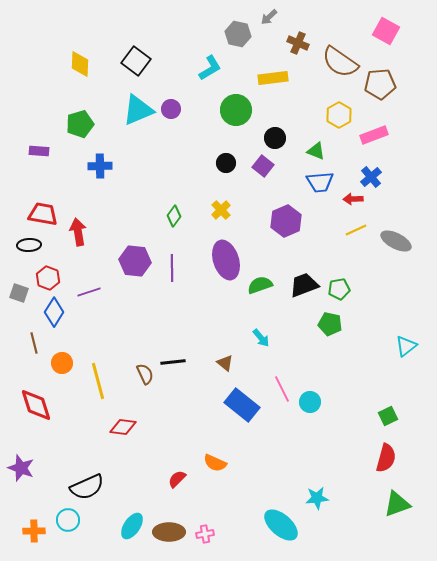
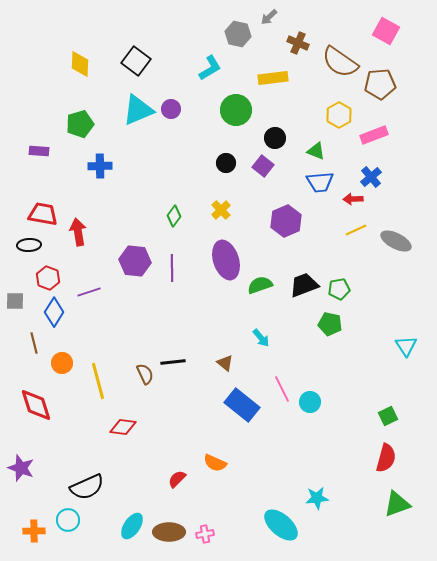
gray square at (19, 293): moved 4 px left, 8 px down; rotated 18 degrees counterclockwise
cyan triangle at (406, 346): rotated 25 degrees counterclockwise
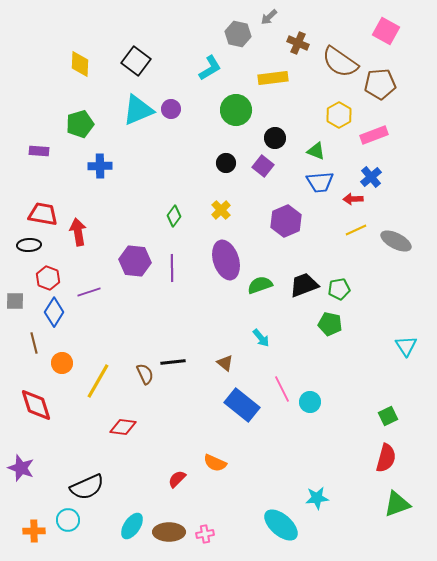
yellow line at (98, 381): rotated 45 degrees clockwise
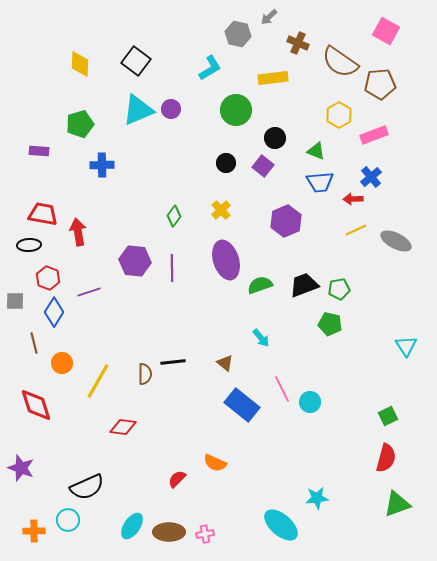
blue cross at (100, 166): moved 2 px right, 1 px up
brown semicircle at (145, 374): rotated 25 degrees clockwise
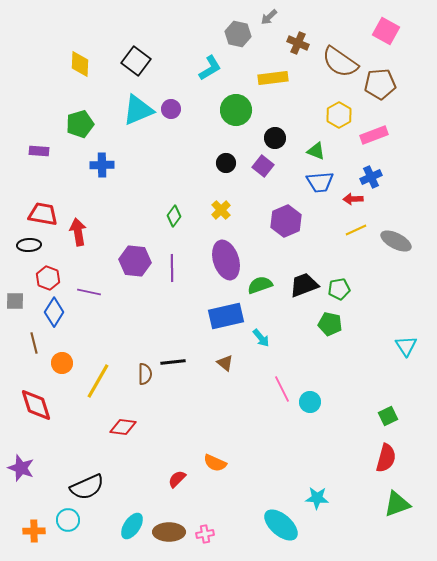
blue cross at (371, 177): rotated 15 degrees clockwise
purple line at (89, 292): rotated 30 degrees clockwise
blue rectangle at (242, 405): moved 16 px left, 89 px up; rotated 52 degrees counterclockwise
cyan star at (317, 498): rotated 10 degrees clockwise
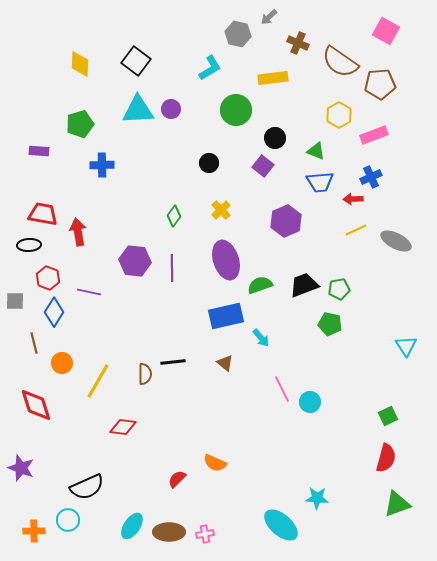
cyan triangle at (138, 110): rotated 20 degrees clockwise
black circle at (226, 163): moved 17 px left
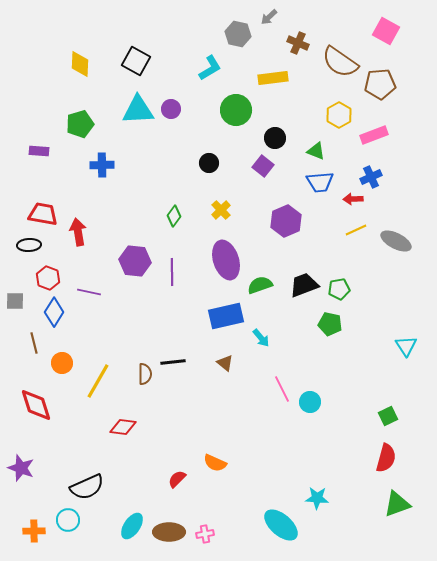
black square at (136, 61): rotated 8 degrees counterclockwise
purple line at (172, 268): moved 4 px down
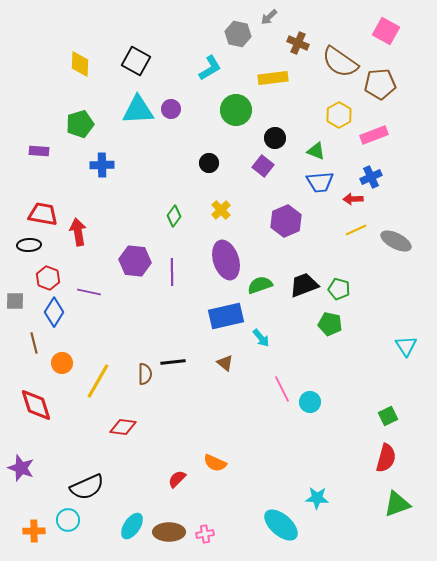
green pentagon at (339, 289): rotated 25 degrees clockwise
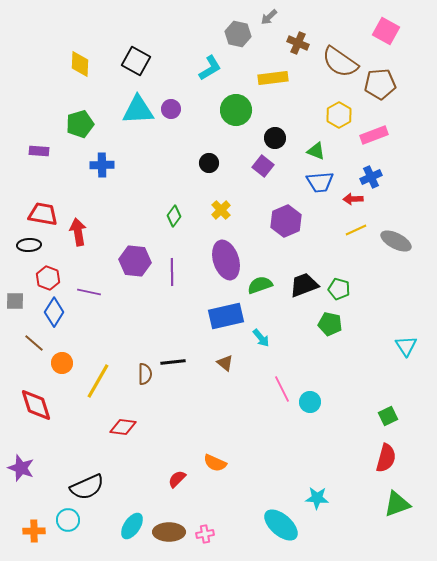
brown line at (34, 343): rotated 35 degrees counterclockwise
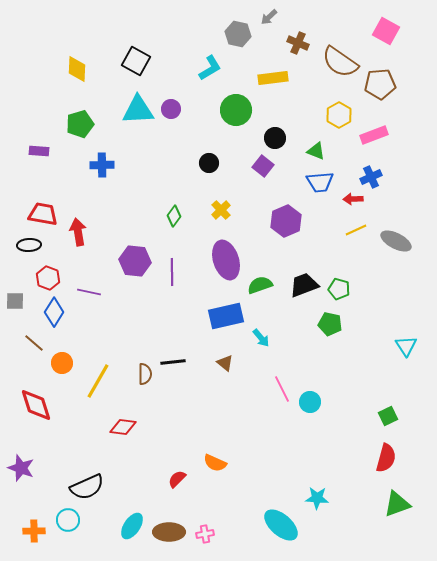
yellow diamond at (80, 64): moved 3 px left, 5 px down
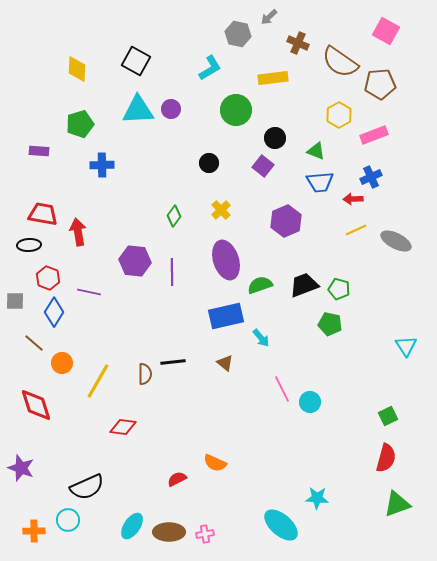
red semicircle at (177, 479): rotated 18 degrees clockwise
